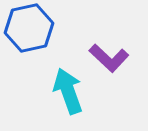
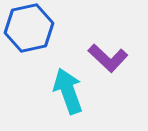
purple L-shape: moved 1 px left
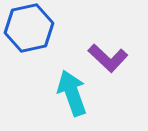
cyan arrow: moved 4 px right, 2 px down
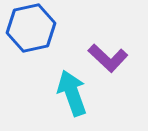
blue hexagon: moved 2 px right
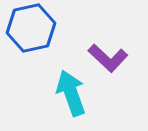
cyan arrow: moved 1 px left
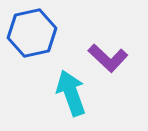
blue hexagon: moved 1 px right, 5 px down
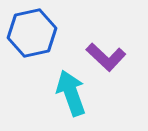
purple L-shape: moved 2 px left, 1 px up
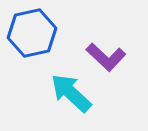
cyan arrow: rotated 27 degrees counterclockwise
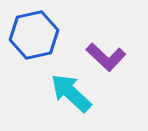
blue hexagon: moved 2 px right, 2 px down
